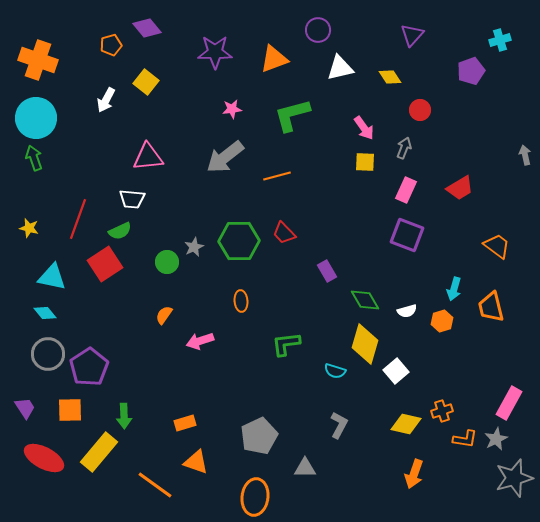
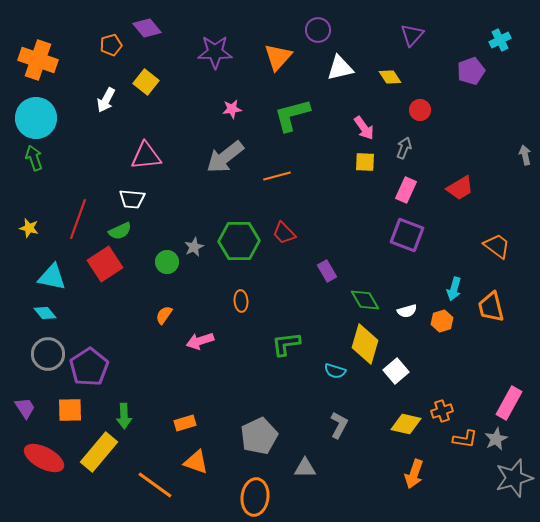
cyan cross at (500, 40): rotated 10 degrees counterclockwise
orange triangle at (274, 59): moved 4 px right, 2 px up; rotated 28 degrees counterclockwise
pink triangle at (148, 157): moved 2 px left, 1 px up
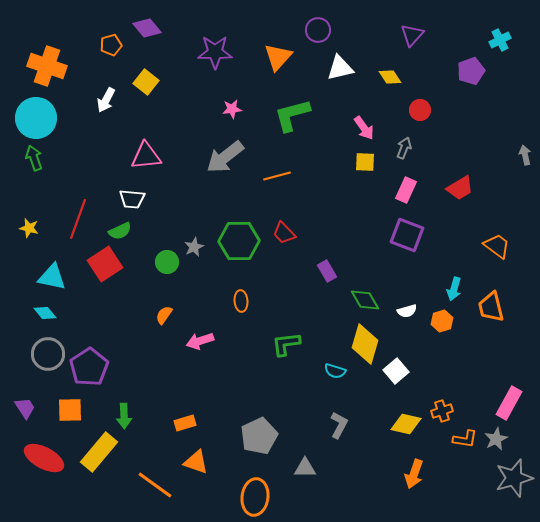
orange cross at (38, 60): moved 9 px right, 6 px down
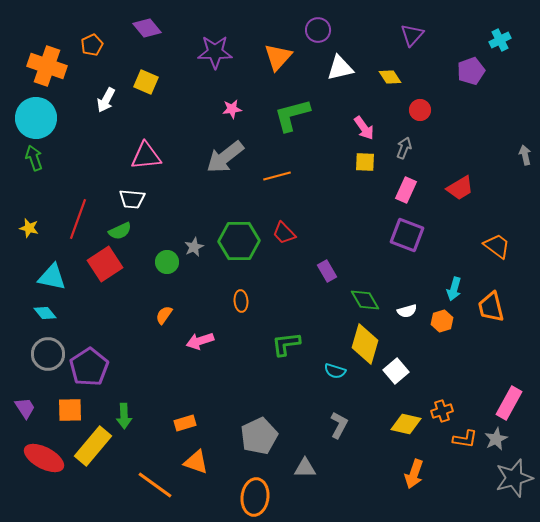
orange pentagon at (111, 45): moved 19 px left; rotated 10 degrees counterclockwise
yellow square at (146, 82): rotated 15 degrees counterclockwise
yellow rectangle at (99, 452): moved 6 px left, 6 px up
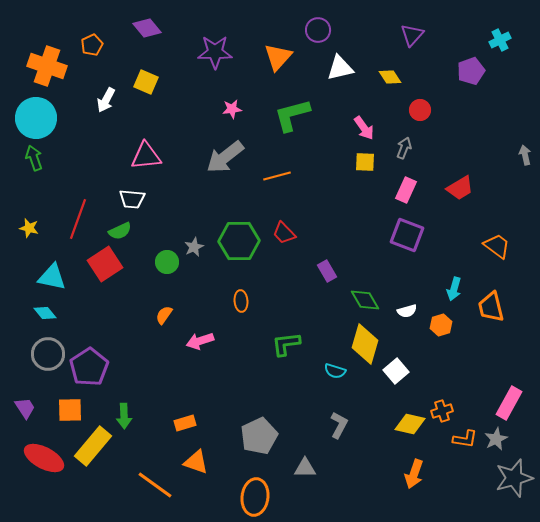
orange hexagon at (442, 321): moved 1 px left, 4 px down
yellow diamond at (406, 424): moved 4 px right
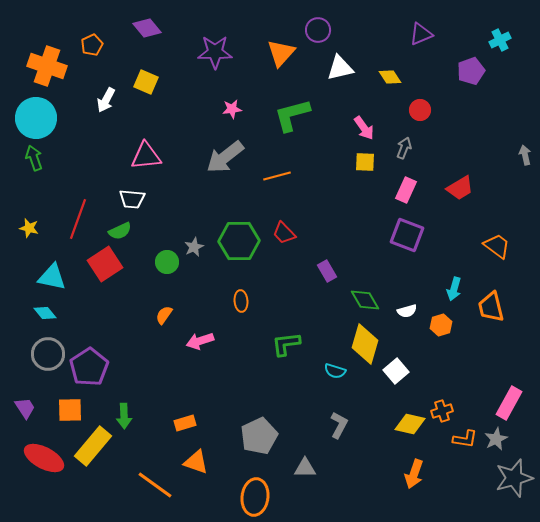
purple triangle at (412, 35): moved 9 px right, 1 px up; rotated 25 degrees clockwise
orange triangle at (278, 57): moved 3 px right, 4 px up
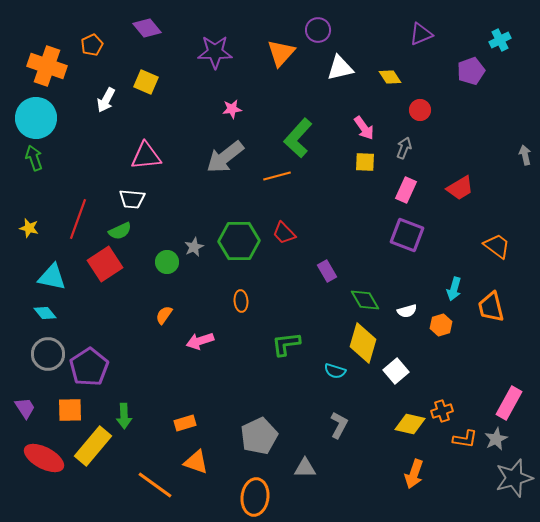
green L-shape at (292, 115): moved 6 px right, 23 px down; rotated 33 degrees counterclockwise
yellow diamond at (365, 344): moved 2 px left, 1 px up
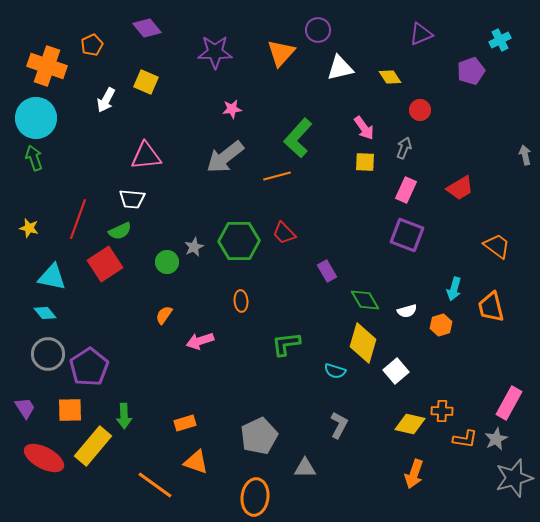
orange cross at (442, 411): rotated 20 degrees clockwise
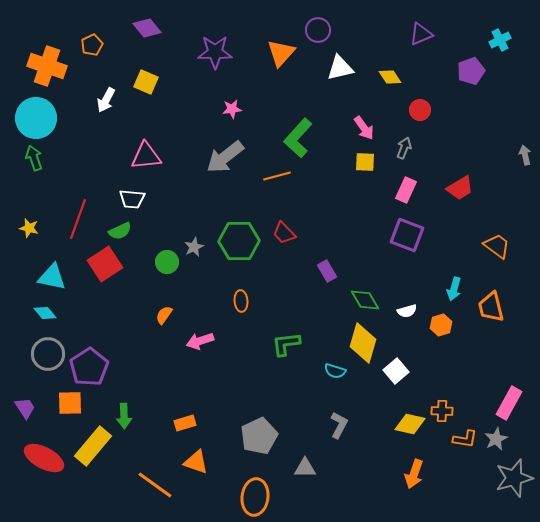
orange square at (70, 410): moved 7 px up
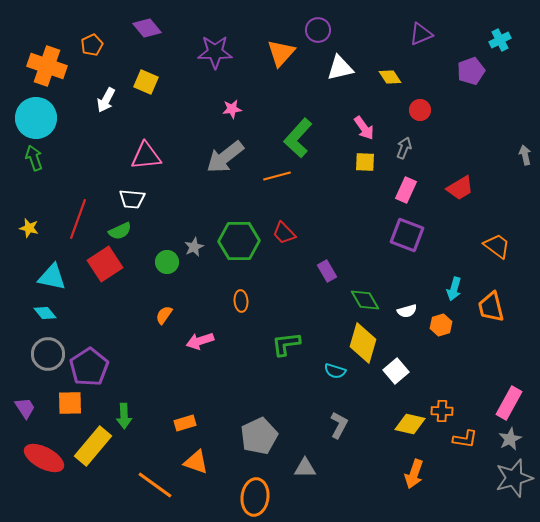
gray star at (496, 439): moved 14 px right
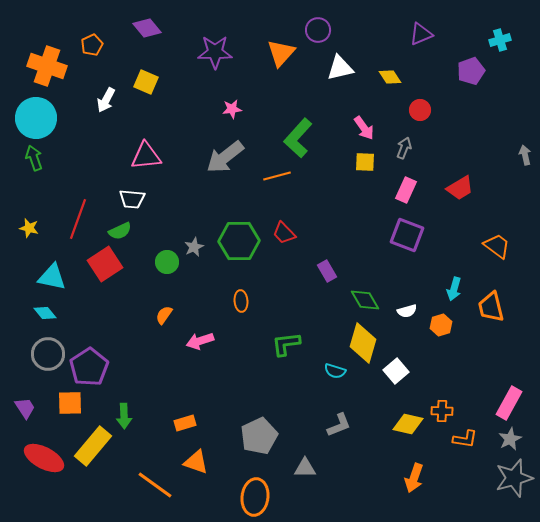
cyan cross at (500, 40): rotated 10 degrees clockwise
yellow diamond at (410, 424): moved 2 px left
gray L-shape at (339, 425): rotated 40 degrees clockwise
orange arrow at (414, 474): moved 4 px down
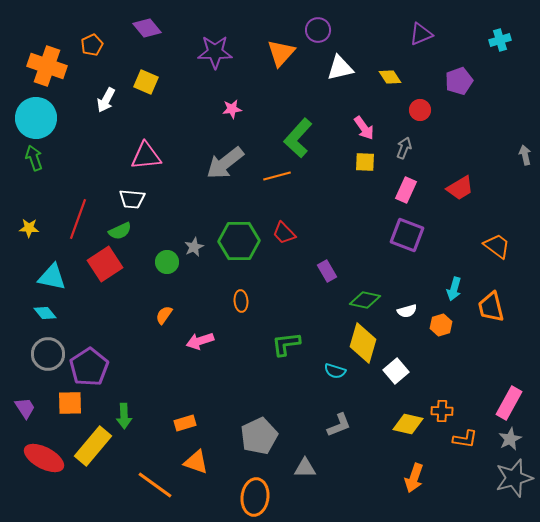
purple pentagon at (471, 71): moved 12 px left, 10 px down
gray arrow at (225, 157): moved 6 px down
yellow star at (29, 228): rotated 12 degrees counterclockwise
green diamond at (365, 300): rotated 48 degrees counterclockwise
